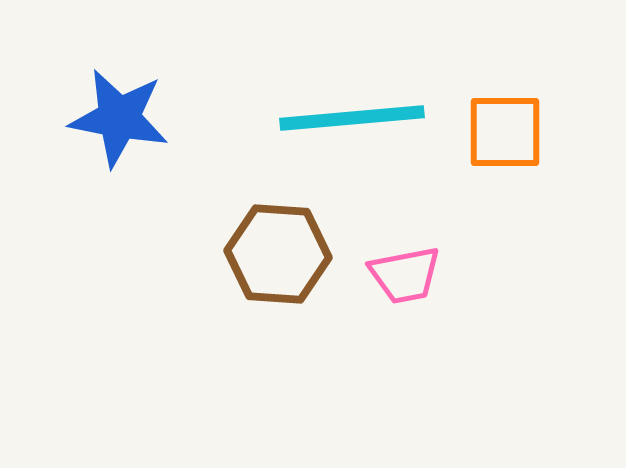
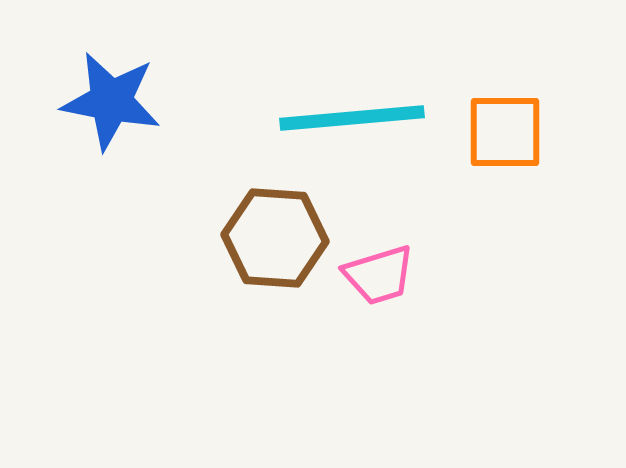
blue star: moved 8 px left, 17 px up
brown hexagon: moved 3 px left, 16 px up
pink trapezoid: moved 26 px left; rotated 6 degrees counterclockwise
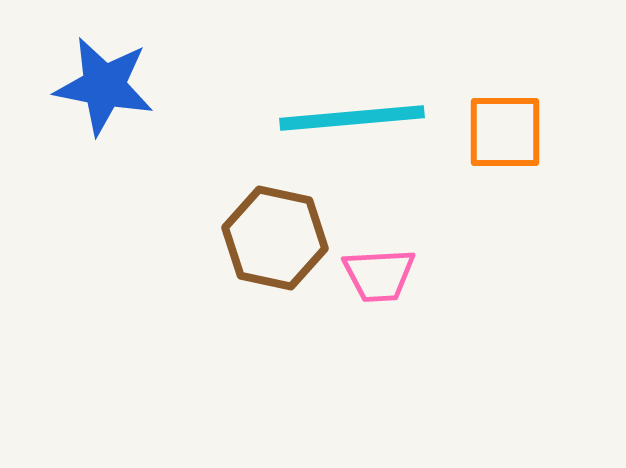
blue star: moved 7 px left, 15 px up
brown hexagon: rotated 8 degrees clockwise
pink trapezoid: rotated 14 degrees clockwise
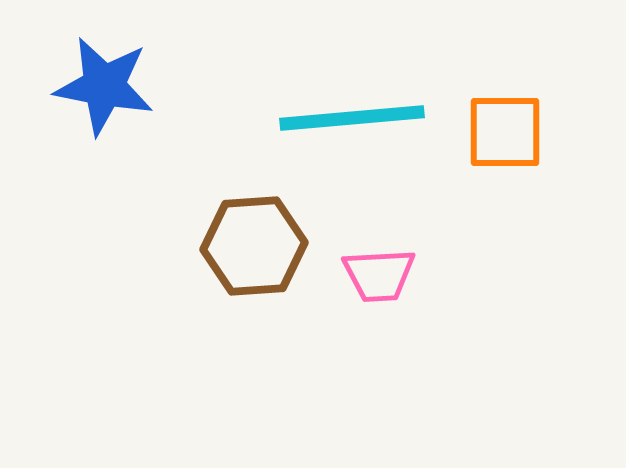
brown hexagon: moved 21 px left, 8 px down; rotated 16 degrees counterclockwise
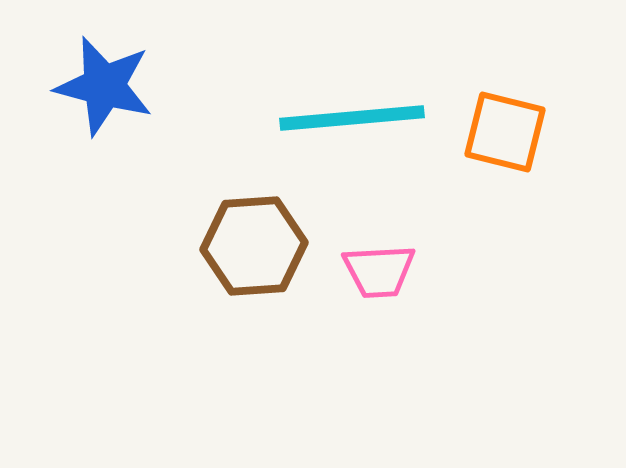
blue star: rotated 4 degrees clockwise
orange square: rotated 14 degrees clockwise
pink trapezoid: moved 4 px up
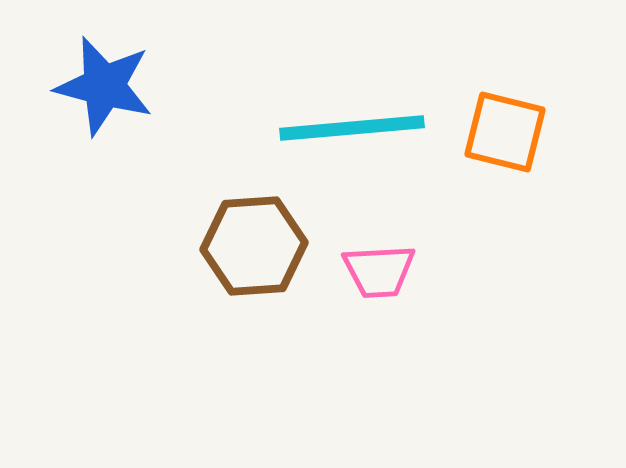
cyan line: moved 10 px down
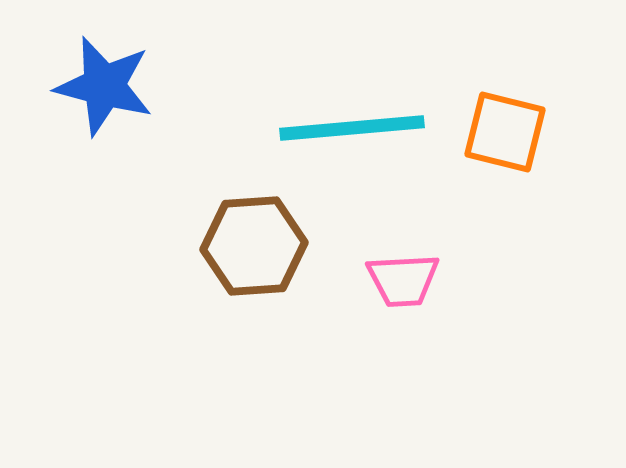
pink trapezoid: moved 24 px right, 9 px down
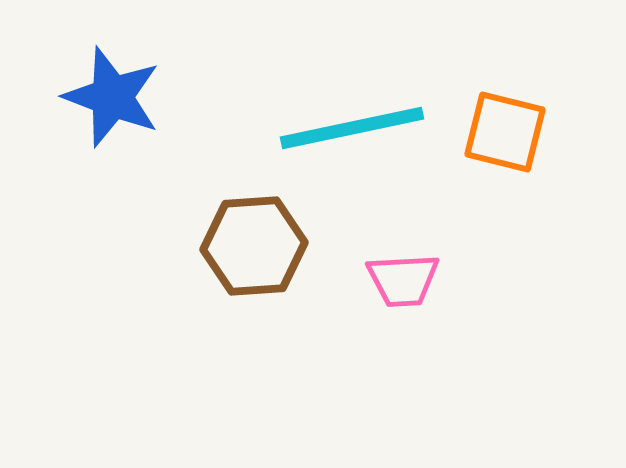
blue star: moved 8 px right, 11 px down; rotated 6 degrees clockwise
cyan line: rotated 7 degrees counterclockwise
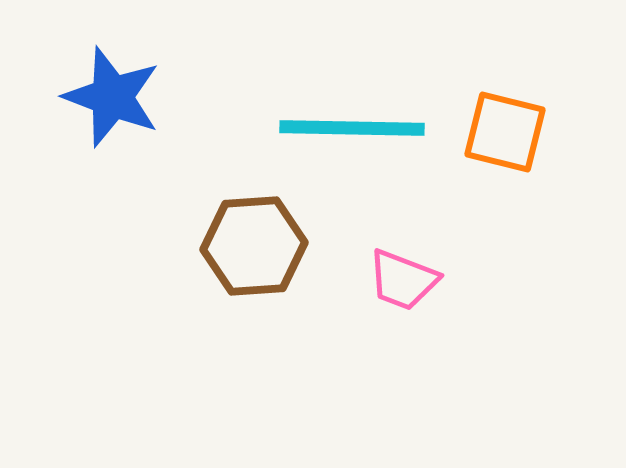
cyan line: rotated 13 degrees clockwise
pink trapezoid: rotated 24 degrees clockwise
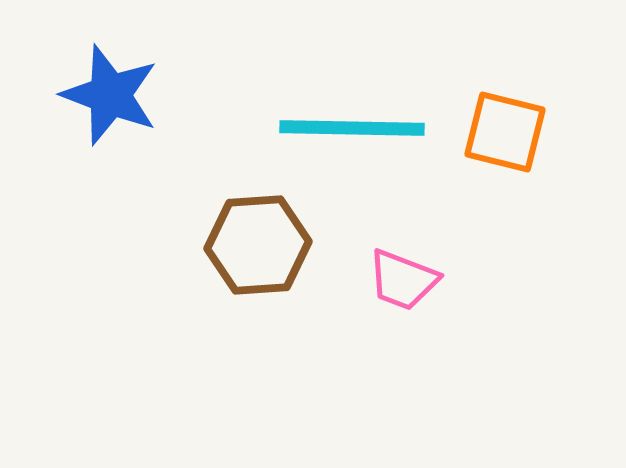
blue star: moved 2 px left, 2 px up
brown hexagon: moved 4 px right, 1 px up
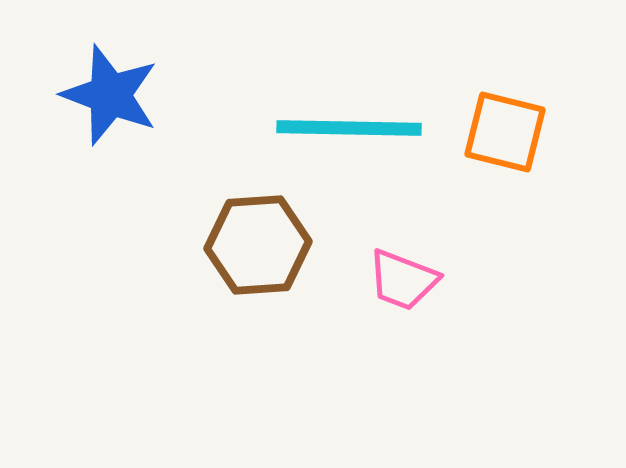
cyan line: moved 3 px left
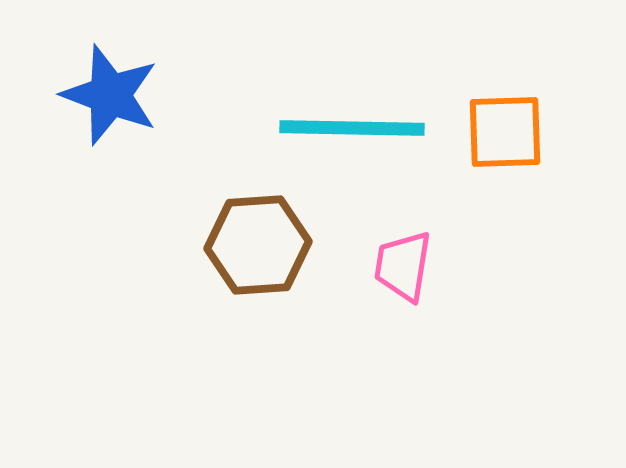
cyan line: moved 3 px right
orange square: rotated 16 degrees counterclockwise
pink trapezoid: moved 14 px up; rotated 78 degrees clockwise
